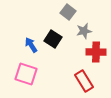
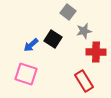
blue arrow: rotated 98 degrees counterclockwise
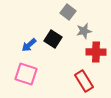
blue arrow: moved 2 px left
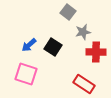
gray star: moved 1 px left, 1 px down
black square: moved 8 px down
red rectangle: moved 3 px down; rotated 25 degrees counterclockwise
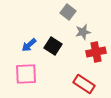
black square: moved 1 px up
red cross: rotated 12 degrees counterclockwise
pink square: rotated 20 degrees counterclockwise
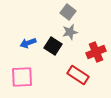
gray star: moved 13 px left
blue arrow: moved 1 px left, 2 px up; rotated 21 degrees clockwise
red cross: rotated 12 degrees counterclockwise
pink square: moved 4 px left, 3 px down
red rectangle: moved 6 px left, 9 px up
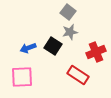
blue arrow: moved 5 px down
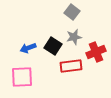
gray square: moved 4 px right
gray star: moved 4 px right, 5 px down
red rectangle: moved 7 px left, 9 px up; rotated 40 degrees counterclockwise
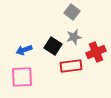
blue arrow: moved 4 px left, 2 px down
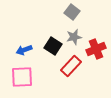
red cross: moved 3 px up
red rectangle: rotated 40 degrees counterclockwise
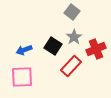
gray star: rotated 21 degrees counterclockwise
